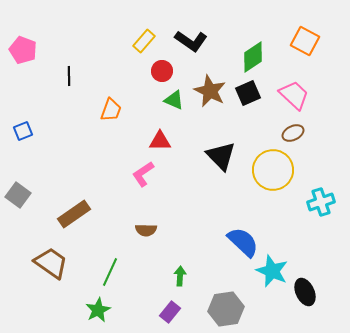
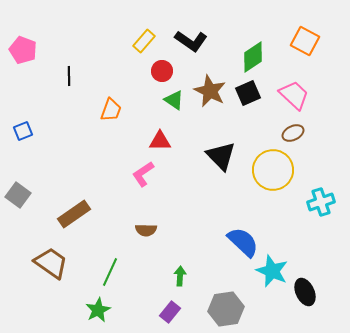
green triangle: rotated 10 degrees clockwise
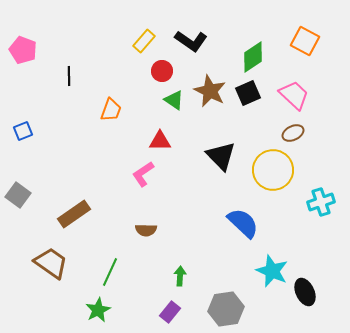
blue semicircle: moved 19 px up
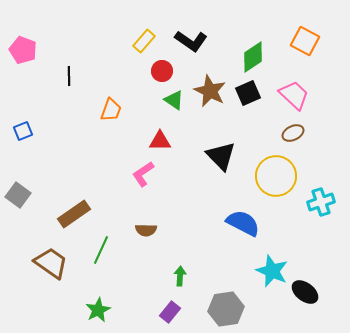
yellow circle: moved 3 px right, 6 px down
blue semicircle: rotated 16 degrees counterclockwise
green line: moved 9 px left, 22 px up
black ellipse: rotated 28 degrees counterclockwise
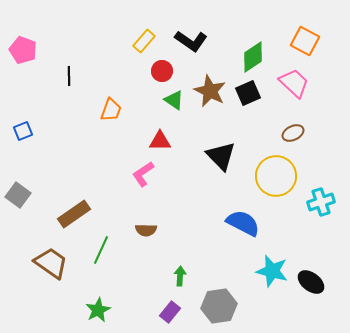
pink trapezoid: moved 12 px up
cyan star: rotated 8 degrees counterclockwise
black ellipse: moved 6 px right, 10 px up
gray hexagon: moved 7 px left, 3 px up
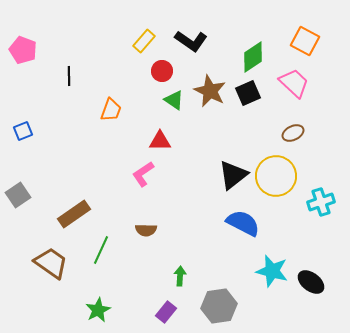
black triangle: moved 12 px right, 19 px down; rotated 36 degrees clockwise
gray square: rotated 20 degrees clockwise
purple rectangle: moved 4 px left
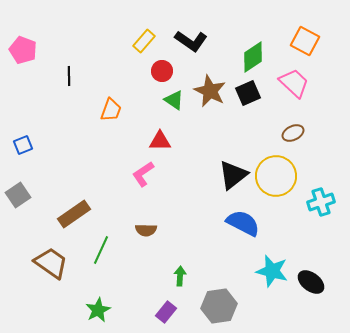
blue square: moved 14 px down
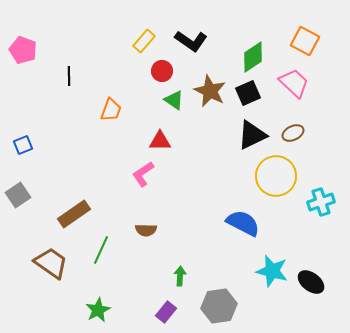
black triangle: moved 19 px right, 40 px up; rotated 12 degrees clockwise
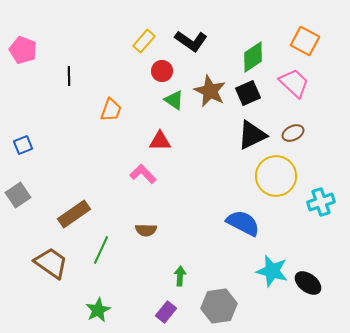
pink L-shape: rotated 80 degrees clockwise
black ellipse: moved 3 px left, 1 px down
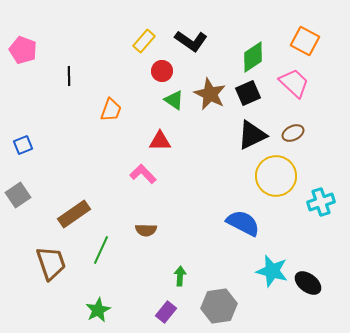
brown star: moved 3 px down
brown trapezoid: rotated 36 degrees clockwise
